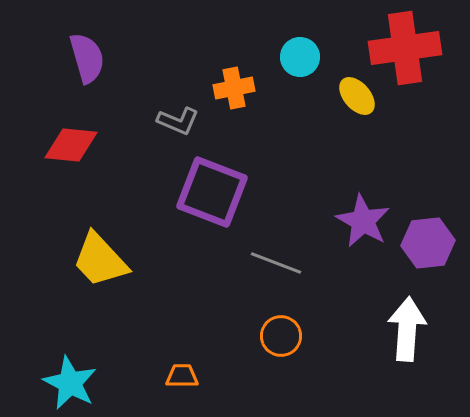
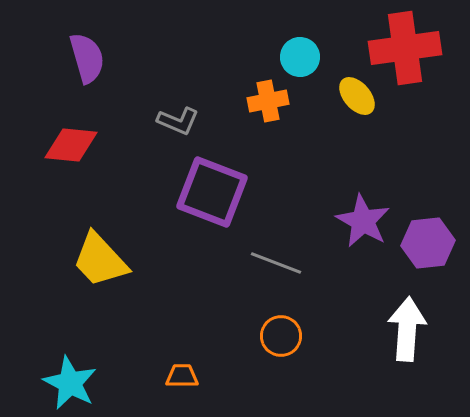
orange cross: moved 34 px right, 13 px down
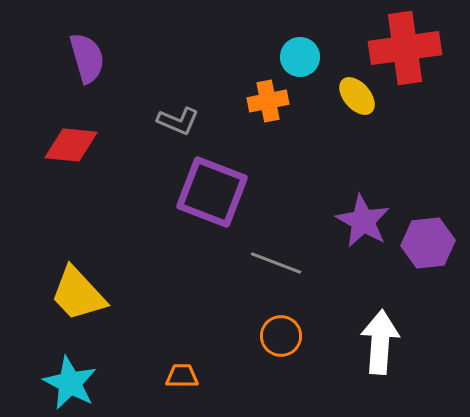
yellow trapezoid: moved 22 px left, 34 px down
white arrow: moved 27 px left, 13 px down
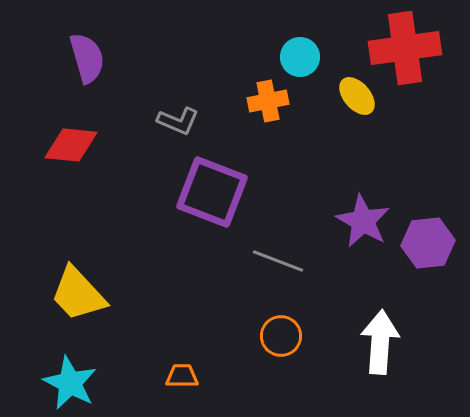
gray line: moved 2 px right, 2 px up
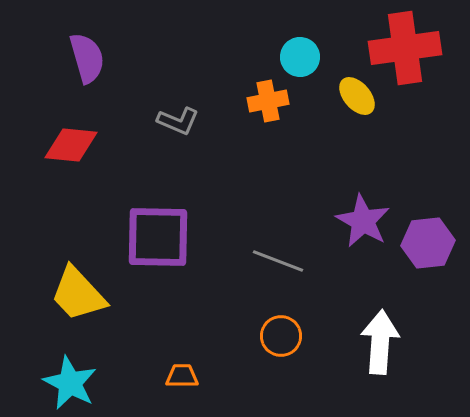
purple square: moved 54 px left, 45 px down; rotated 20 degrees counterclockwise
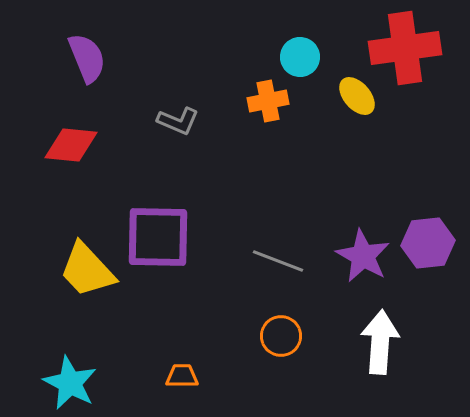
purple semicircle: rotated 6 degrees counterclockwise
purple star: moved 35 px down
yellow trapezoid: moved 9 px right, 24 px up
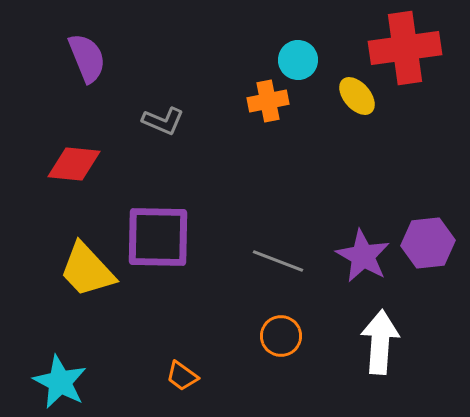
cyan circle: moved 2 px left, 3 px down
gray L-shape: moved 15 px left
red diamond: moved 3 px right, 19 px down
orange trapezoid: rotated 144 degrees counterclockwise
cyan star: moved 10 px left, 1 px up
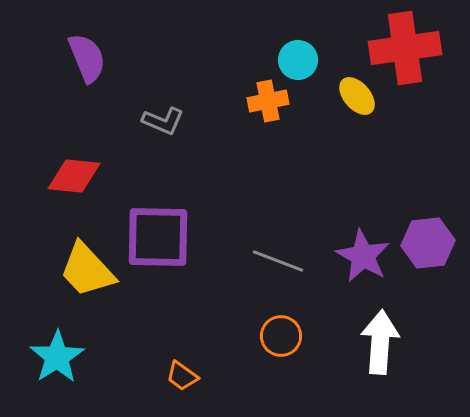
red diamond: moved 12 px down
cyan star: moved 3 px left, 25 px up; rotated 12 degrees clockwise
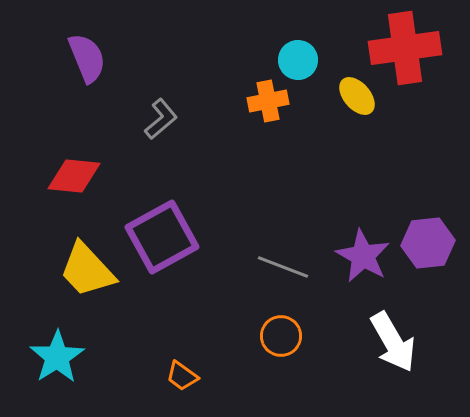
gray L-shape: moved 2 px left, 2 px up; rotated 63 degrees counterclockwise
purple square: moved 4 px right; rotated 30 degrees counterclockwise
gray line: moved 5 px right, 6 px down
white arrow: moved 13 px right; rotated 146 degrees clockwise
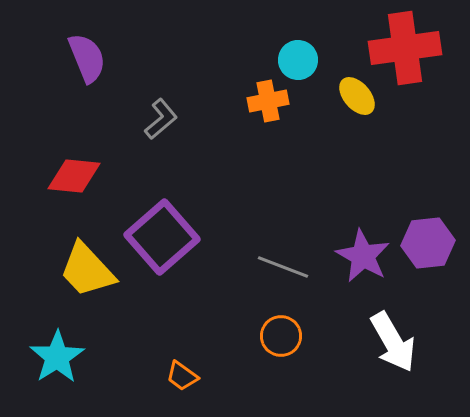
purple square: rotated 12 degrees counterclockwise
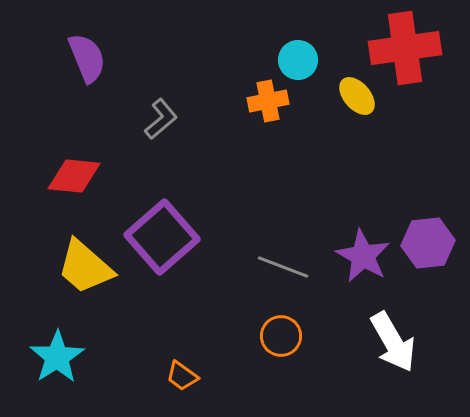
yellow trapezoid: moved 2 px left, 3 px up; rotated 6 degrees counterclockwise
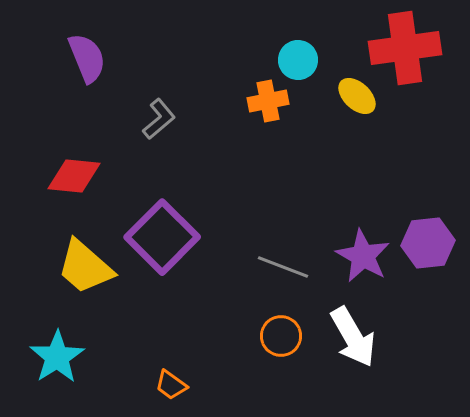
yellow ellipse: rotated 6 degrees counterclockwise
gray L-shape: moved 2 px left
purple square: rotated 4 degrees counterclockwise
white arrow: moved 40 px left, 5 px up
orange trapezoid: moved 11 px left, 9 px down
